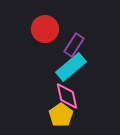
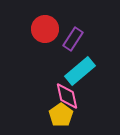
purple rectangle: moved 1 px left, 6 px up
cyan rectangle: moved 9 px right, 4 px down
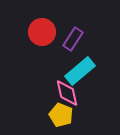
red circle: moved 3 px left, 3 px down
pink diamond: moved 3 px up
yellow pentagon: rotated 15 degrees counterclockwise
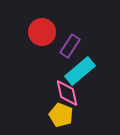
purple rectangle: moved 3 px left, 7 px down
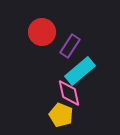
pink diamond: moved 2 px right
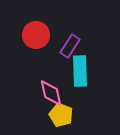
red circle: moved 6 px left, 3 px down
cyan rectangle: rotated 52 degrees counterclockwise
pink diamond: moved 18 px left
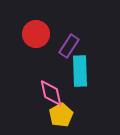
red circle: moved 1 px up
purple rectangle: moved 1 px left
yellow pentagon: rotated 20 degrees clockwise
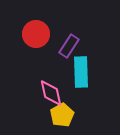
cyan rectangle: moved 1 px right, 1 px down
yellow pentagon: moved 1 px right
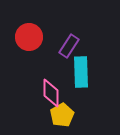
red circle: moved 7 px left, 3 px down
pink diamond: rotated 12 degrees clockwise
